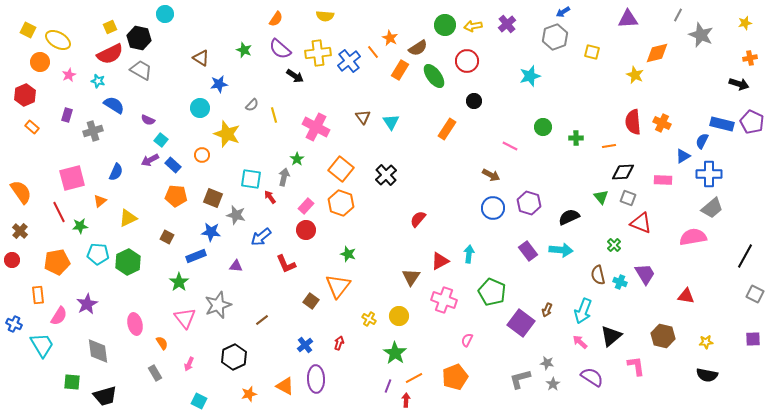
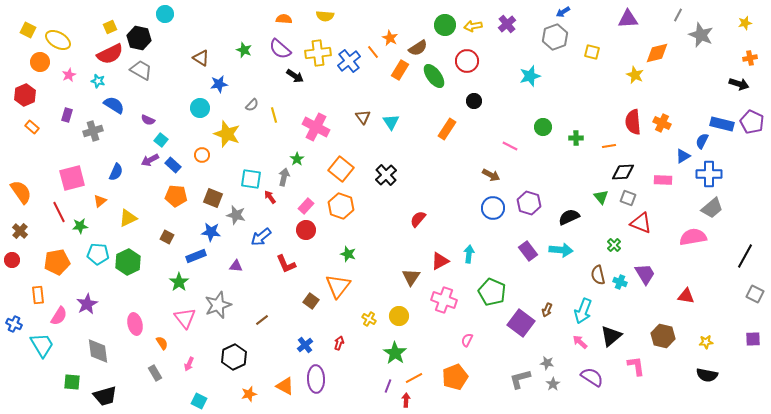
orange semicircle at (276, 19): moved 8 px right; rotated 119 degrees counterclockwise
orange hexagon at (341, 203): moved 3 px down
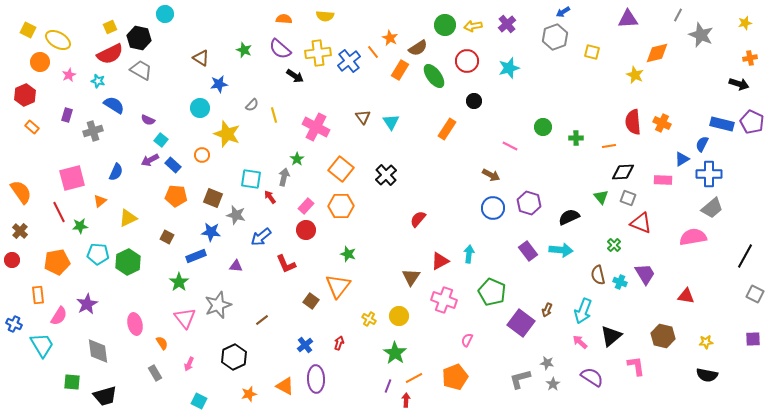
cyan star at (530, 76): moved 21 px left, 8 px up
blue semicircle at (702, 141): moved 3 px down
blue triangle at (683, 156): moved 1 px left, 3 px down
orange hexagon at (341, 206): rotated 20 degrees counterclockwise
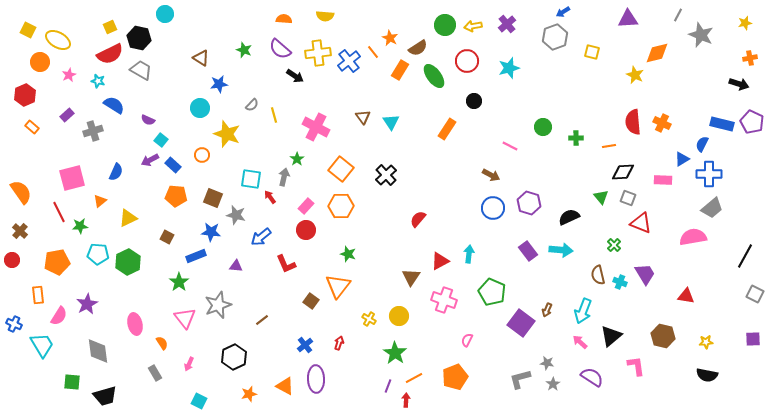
purple rectangle at (67, 115): rotated 32 degrees clockwise
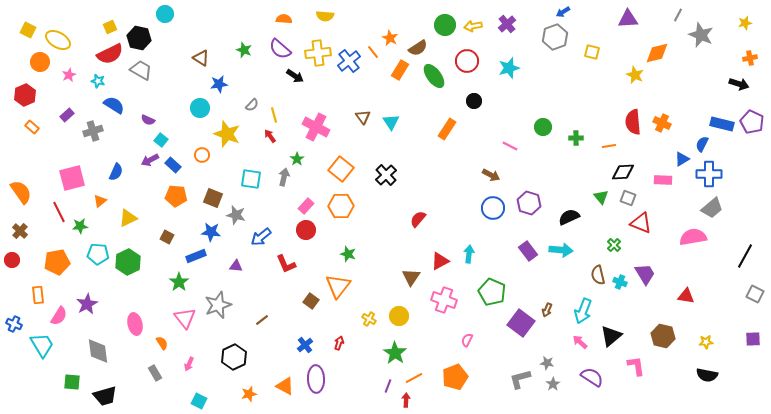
red arrow at (270, 197): moved 61 px up
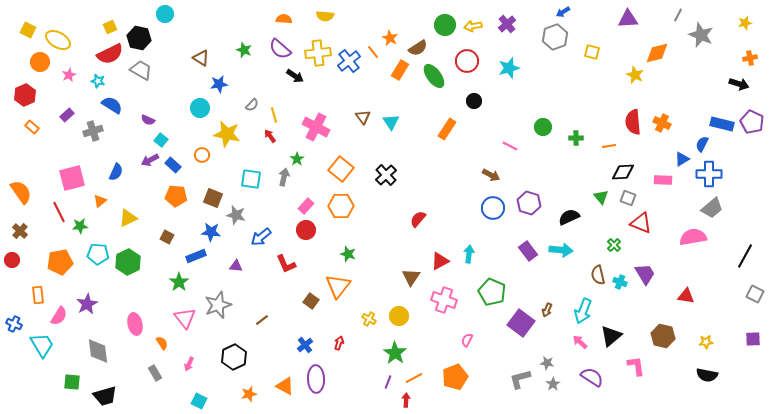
blue semicircle at (114, 105): moved 2 px left
yellow star at (227, 134): rotated 8 degrees counterclockwise
orange pentagon at (57, 262): moved 3 px right
purple line at (388, 386): moved 4 px up
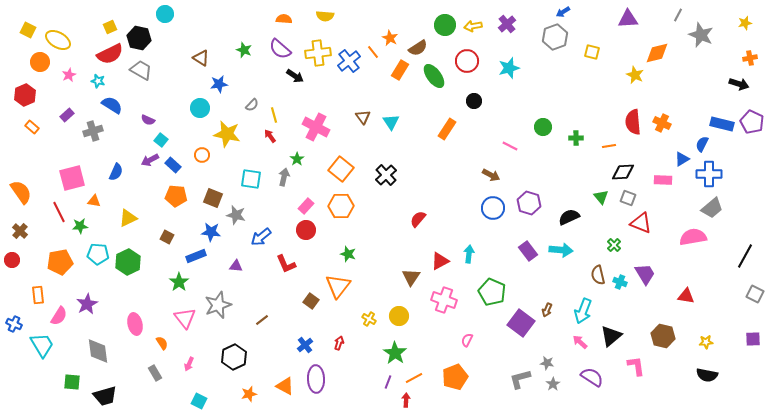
orange triangle at (100, 201): moved 6 px left; rotated 48 degrees clockwise
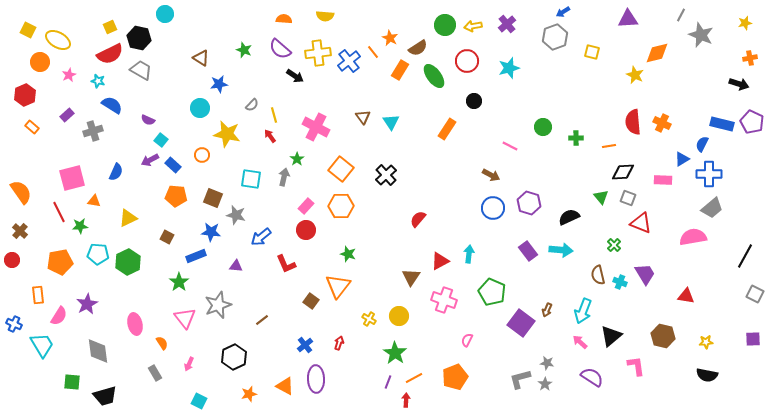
gray line at (678, 15): moved 3 px right
gray star at (553, 384): moved 8 px left
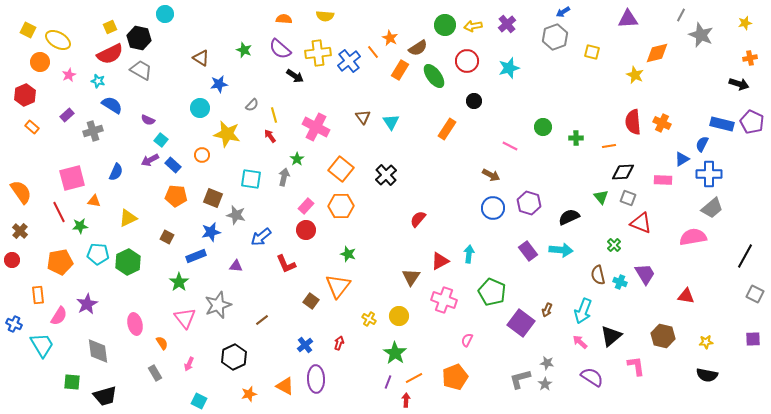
blue star at (211, 232): rotated 18 degrees counterclockwise
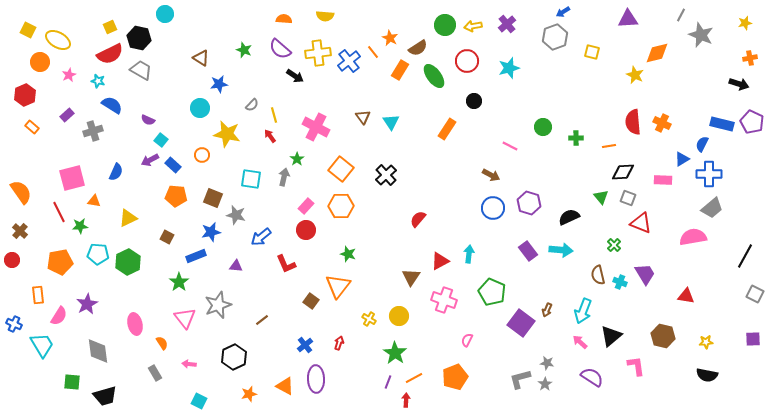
pink arrow at (189, 364): rotated 72 degrees clockwise
